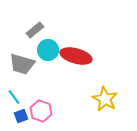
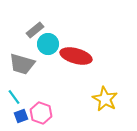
cyan circle: moved 6 px up
pink hexagon: moved 2 px down
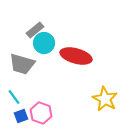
cyan circle: moved 4 px left, 1 px up
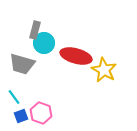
gray rectangle: rotated 36 degrees counterclockwise
yellow star: moved 1 px left, 29 px up
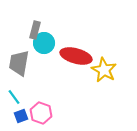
gray trapezoid: moved 3 px left, 1 px up; rotated 84 degrees clockwise
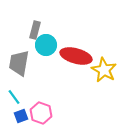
cyan circle: moved 2 px right, 2 px down
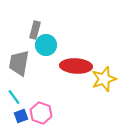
red ellipse: moved 10 px down; rotated 12 degrees counterclockwise
yellow star: moved 9 px down; rotated 25 degrees clockwise
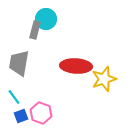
cyan circle: moved 26 px up
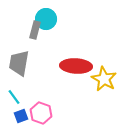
yellow star: rotated 25 degrees counterclockwise
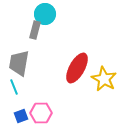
cyan circle: moved 1 px left, 5 px up
red ellipse: moved 1 px right, 2 px down; rotated 64 degrees counterclockwise
cyan line: moved 10 px up; rotated 14 degrees clockwise
pink hexagon: rotated 20 degrees counterclockwise
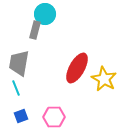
cyan line: moved 2 px right, 1 px down
pink hexagon: moved 13 px right, 4 px down
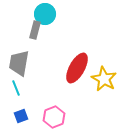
pink hexagon: rotated 20 degrees counterclockwise
